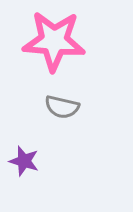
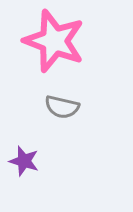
pink star: rotated 16 degrees clockwise
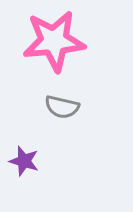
pink star: rotated 26 degrees counterclockwise
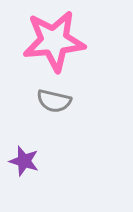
gray semicircle: moved 8 px left, 6 px up
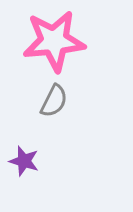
gray semicircle: rotated 76 degrees counterclockwise
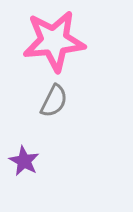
purple star: rotated 12 degrees clockwise
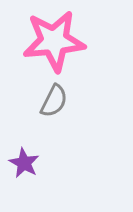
purple star: moved 2 px down
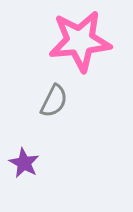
pink star: moved 26 px right
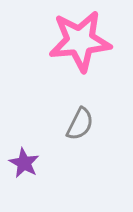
gray semicircle: moved 26 px right, 23 px down
